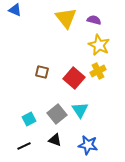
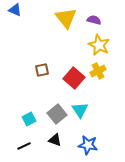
brown square: moved 2 px up; rotated 24 degrees counterclockwise
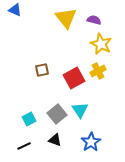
yellow star: moved 2 px right, 1 px up
red square: rotated 20 degrees clockwise
blue star: moved 3 px right, 3 px up; rotated 30 degrees clockwise
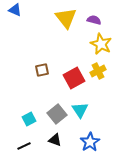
blue star: moved 1 px left
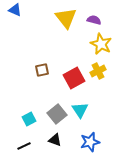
blue star: rotated 18 degrees clockwise
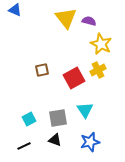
purple semicircle: moved 5 px left, 1 px down
yellow cross: moved 1 px up
cyan triangle: moved 5 px right
gray square: moved 1 px right, 4 px down; rotated 30 degrees clockwise
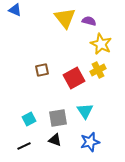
yellow triangle: moved 1 px left
cyan triangle: moved 1 px down
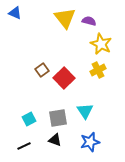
blue triangle: moved 3 px down
brown square: rotated 24 degrees counterclockwise
red square: moved 10 px left; rotated 15 degrees counterclockwise
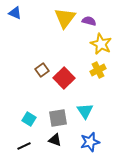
yellow triangle: rotated 15 degrees clockwise
cyan square: rotated 32 degrees counterclockwise
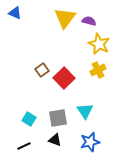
yellow star: moved 2 px left
